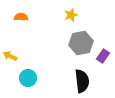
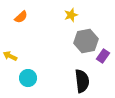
orange semicircle: rotated 136 degrees clockwise
gray hexagon: moved 5 px right, 2 px up
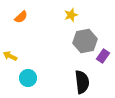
gray hexagon: moved 1 px left
black semicircle: moved 1 px down
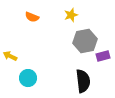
orange semicircle: moved 11 px right; rotated 64 degrees clockwise
purple rectangle: rotated 40 degrees clockwise
black semicircle: moved 1 px right, 1 px up
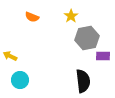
yellow star: moved 1 px down; rotated 16 degrees counterclockwise
gray hexagon: moved 2 px right, 3 px up
purple rectangle: rotated 16 degrees clockwise
cyan circle: moved 8 px left, 2 px down
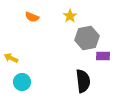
yellow star: moved 1 px left
yellow arrow: moved 1 px right, 2 px down
cyan circle: moved 2 px right, 2 px down
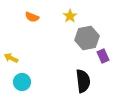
purple rectangle: rotated 64 degrees clockwise
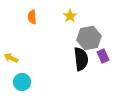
orange semicircle: rotated 64 degrees clockwise
gray hexagon: moved 2 px right
black semicircle: moved 2 px left, 22 px up
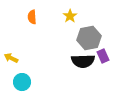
black semicircle: moved 2 px right, 2 px down; rotated 95 degrees clockwise
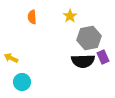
purple rectangle: moved 1 px down
